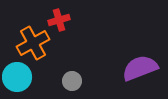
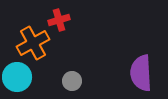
purple semicircle: moved 1 px right, 5 px down; rotated 72 degrees counterclockwise
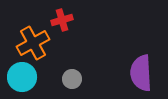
red cross: moved 3 px right
cyan circle: moved 5 px right
gray circle: moved 2 px up
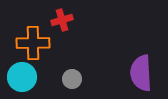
orange cross: rotated 28 degrees clockwise
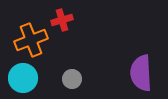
orange cross: moved 2 px left, 3 px up; rotated 20 degrees counterclockwise
cyan circle: moved 1 px right, 1 px down
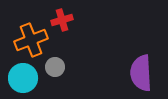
gray circle: moved 17 px left, 12 px up
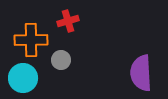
red cross: moved 6 px right, 1 px down
orange cross: rotated 20 degrees clockwise
gray circle: moved 6 px right, 7 px up
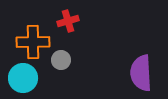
orange cross: moved 2 px right, 2 px down
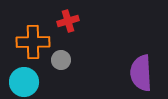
cyan circle: moved 1 px right, 4 px down
